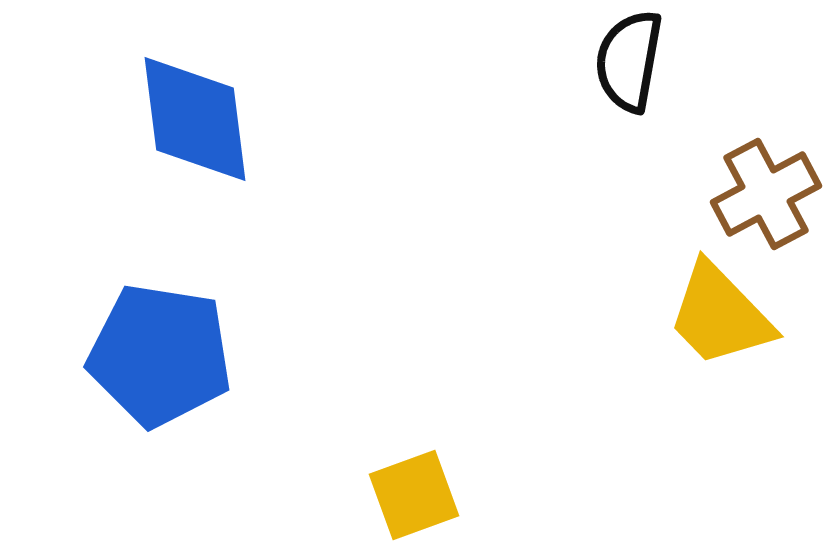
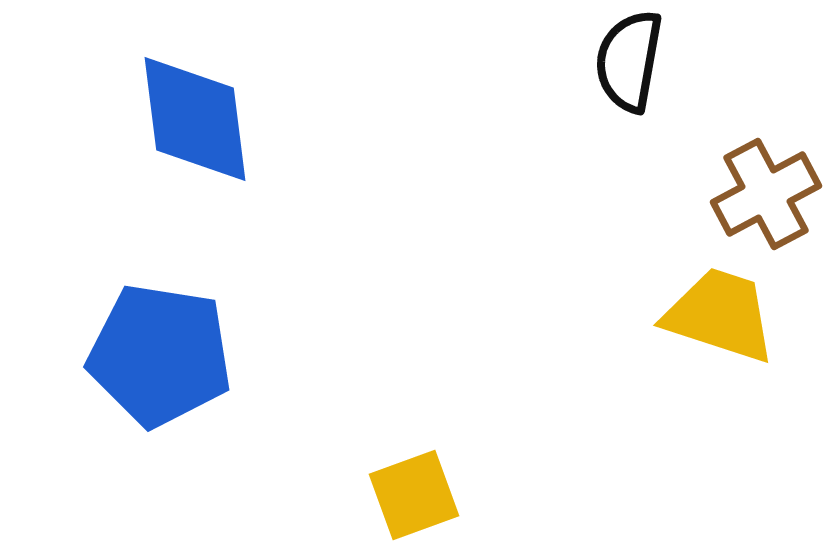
yellow trapezoid: rotated 152 degrees clockwise
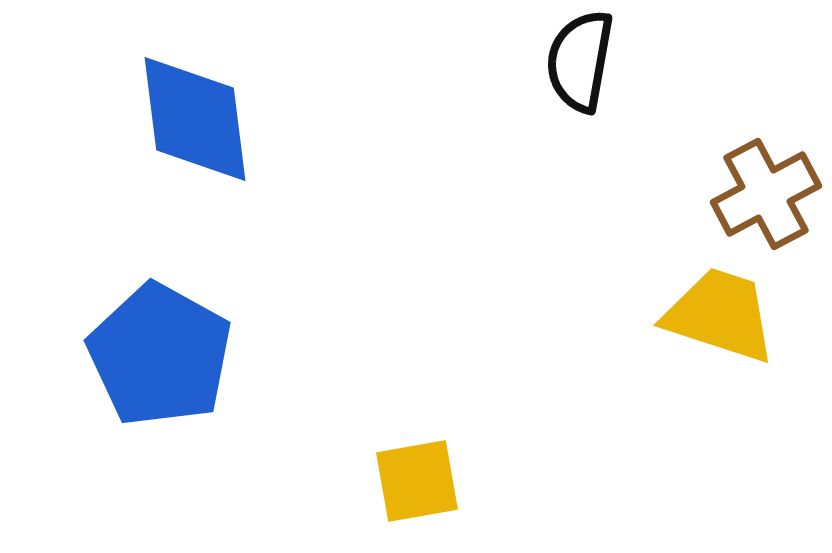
black semicircle: moved 49 px left
blue pentagon: rotated 20 degrees clockwise
yellow square: moved 3 px right, 14 px up; rotated 10 degrees clockwise
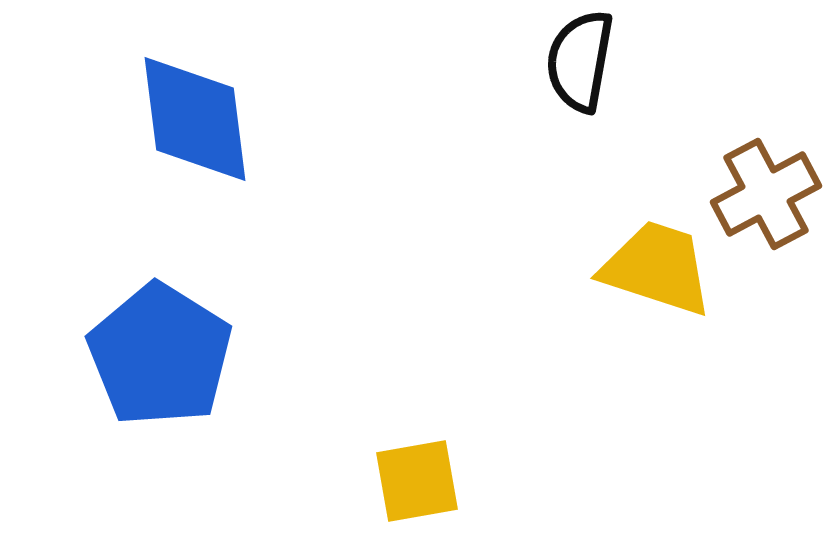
yellow trapezoid: moved 63 px left, 47 px up
blue pentagon: rotated 3 degrees clockwise
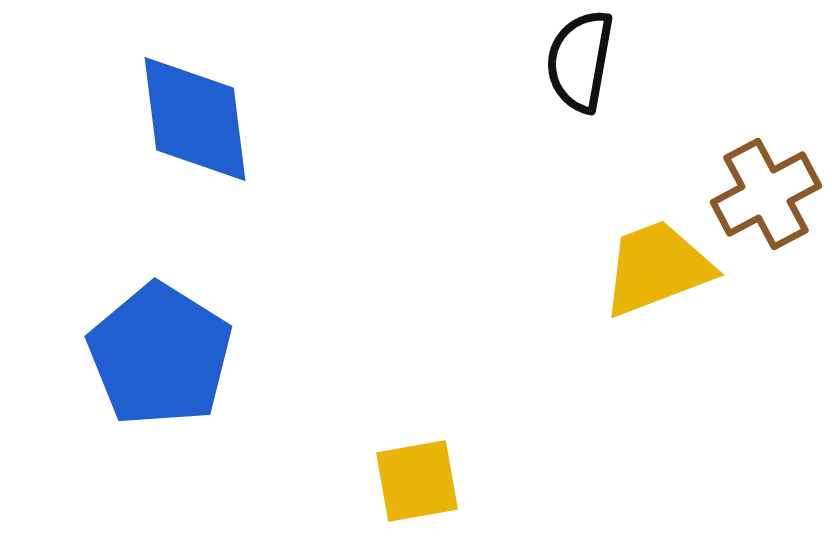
yellow trapezoid: rotated 39 degrees counterclockwise
